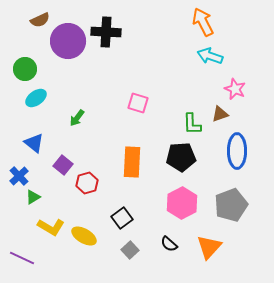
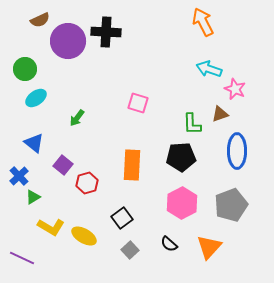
cyan arrow: moved 1 px left, 13 px down
orange rectangle: moved 3 px down
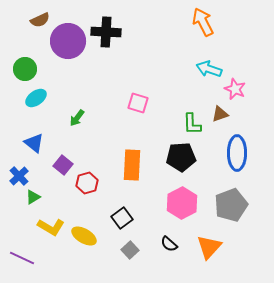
blue ellipse: moved 2 px down
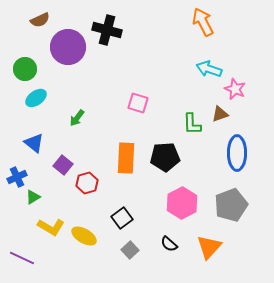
black cross: moved 1 px right, 2 px up; rotated 12 degrees clockwise
purple circle: moved 6 px down
black pentagon: moved 16 px left
orange rectangle: moved 6 px left, 7 px up
blue cross: moved 2 px left, 1 px down; rotated 18 degrees clockwise
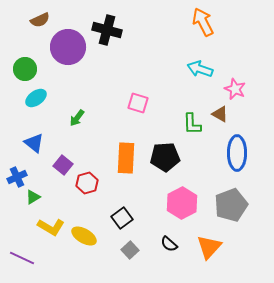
cyan arrow: moved 9 px left
brown triangle: rotated 48 degrees clockwise
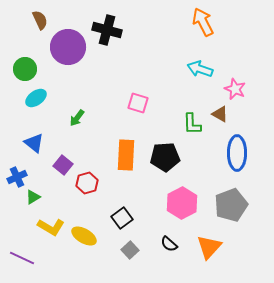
brown semicircle: rotated 90 degrees counterclockwise
orange rectangle: moved 3 px up
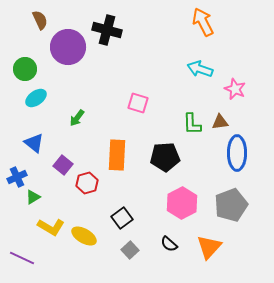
brown triangle: moved 8 px down; rotated 36 degrees counterclockwise
orange rectangle: moved 9 px left
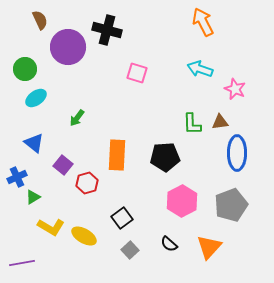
pink square: moved 1 px left, 30 px up
pink hexagon: moved 2 px up
purple line: moved 5 px down; rotated 35 degrees counterclockwise
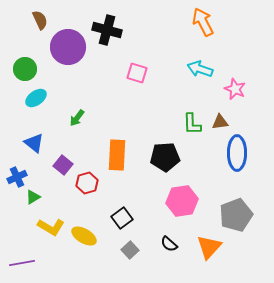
pink hexagon: rotated 20 degrees clockwise
gray pentagon: moved 5 px right, 10 px down
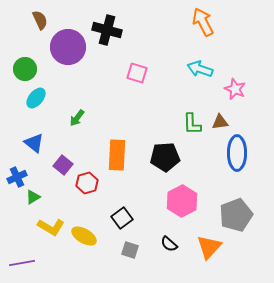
cyan ellipse: rotated 15 degrees counterclockwise
pink hexagon: rotated 20 degrees counterclockwise
gray square: rotated 30 degrees counterclockwise
